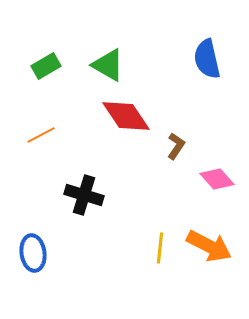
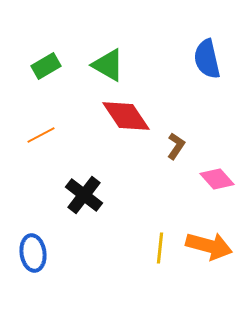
black cross: rotated 21 degrees clockwise
orange arrow: rotated 12 degrees counterclockwise
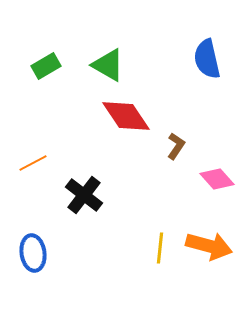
orange line: moved 8 px left, 28 px down
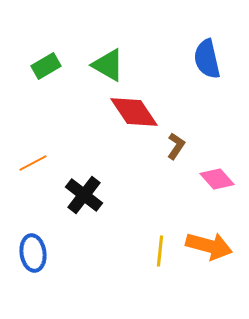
red diamond: moved 8 px right, 4 px up
yellow line: moved 3 px down
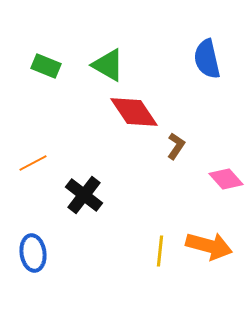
green rectangle: rotated 52 degrees clockwise
pink diamond: moved 9 px right
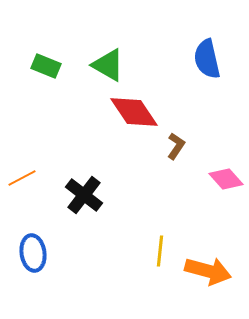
orange line: moved 11 px left, 15 px down
orange arrow: moved 1 px left, 25 px down
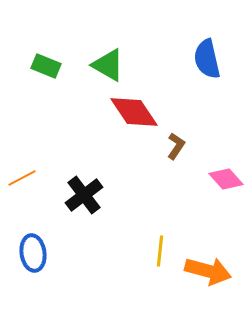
black cross: rotated 15 degrees clockwise
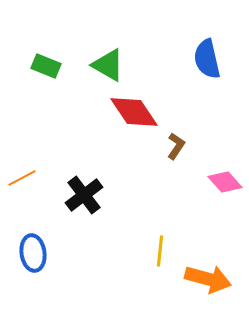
pink diamond: moved 1 px left, 3 px down
orange arrow: moved 8 px down
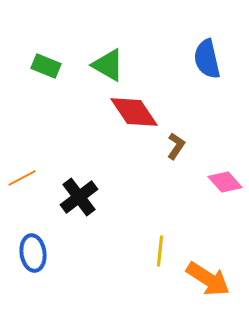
black cross: moved 5 px left, 2 px down
orange arrow: rotated 18 degrees clockwise
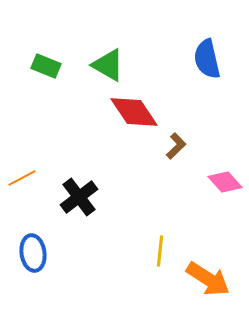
brown L-shape: rotated 12 degrees clockwise
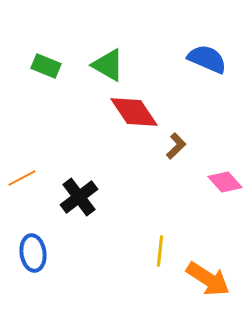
blue semicircle: rotated 126 degrees clockwise
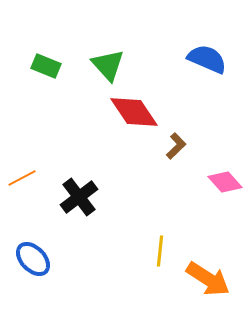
green triangle: rotated 18 degrees clockwise
blue ellipse: moved 6 px down; rotated 36 degrees counterclockwise
